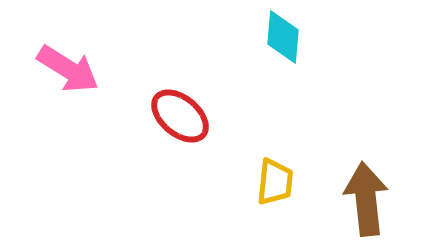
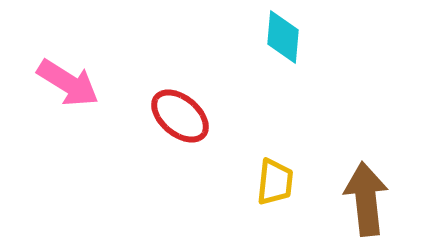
pink arrow: moved 14 px down
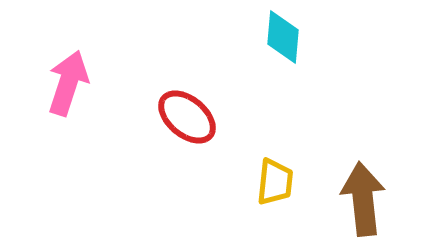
pink arrow: rotated 104 degrees counterclockwise
red ellipse: moved 7 px right, 1 px down
brown arrow: moved 3 px left
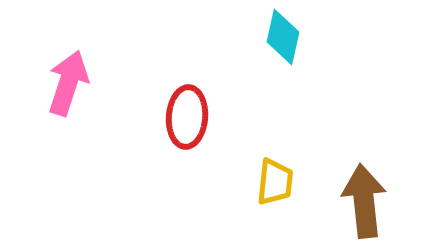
cyan diamond: rotated 8 degrees clockwise
red ellipse: rotated 54 degrees clockwise
brown arrow: moved 1 px right, 2 px down
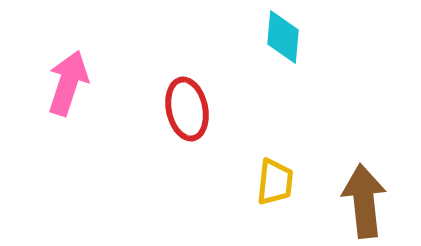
cyan diamond: rotated 8 degrees counterclockwise
red ellipse: moved 8 px up; rotated 16 degrees counterclockwise
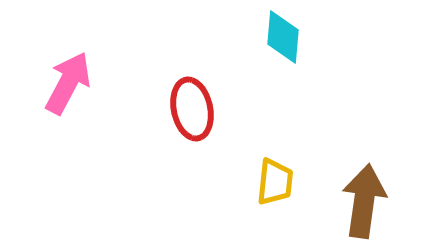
pink arrow: rotated 10 degrees clockwise
red ellipse: moved 5 px right
brown arrow: rotated 14 degrees clockwise
